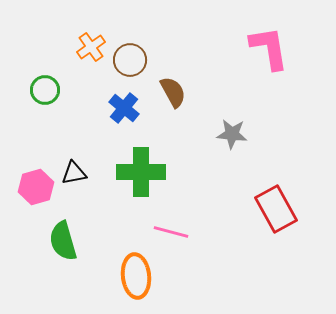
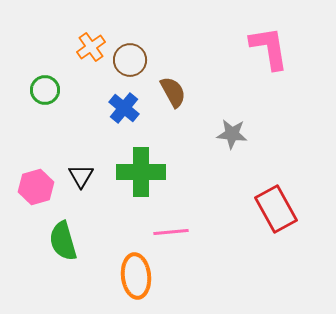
black triangle: moved 7 px right, 3 px down; rotated 48 degrees counterclockwise
pink line: rotated 20 degrees counterclockwise
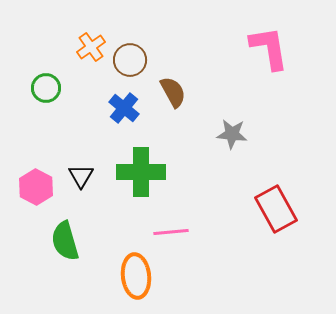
green circle: moved 1 px right, 2 px up
pink hexagon: rotated 16 degrees counterclockwise
green semicircle: moved 2 px right
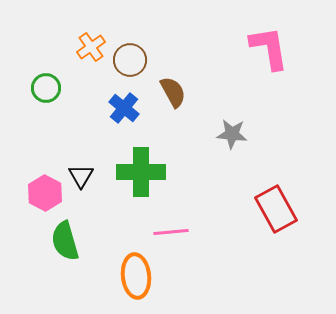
pink hexagon: moved 9 px right, 6 px down
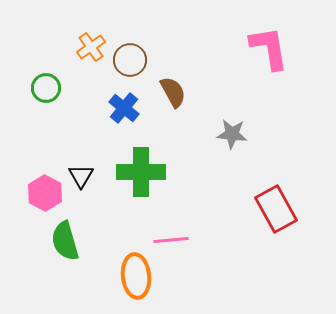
pink line: moved 8 px down
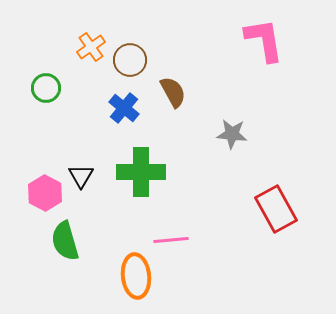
pink L-shape: moved 5 px left, 8 px up
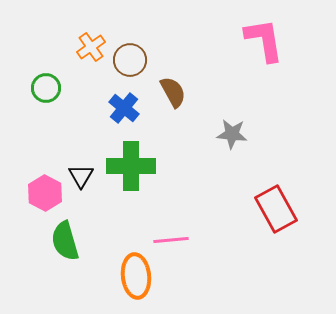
green cross: moved 10 px left, 6 px up
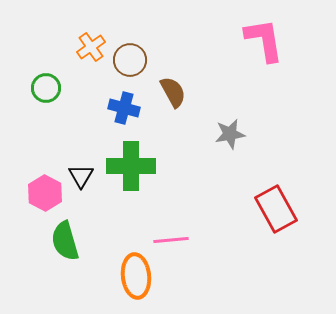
blue cross: rotated 24 degrees counterclockwise
gray star: moved 2 px left; rotated 16 degrees counterclockwise
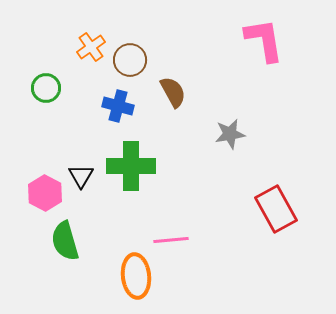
blue cross: moved 6 px left, 2 px up
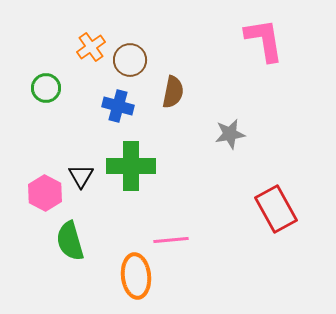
brown semicircle: rotated 40 degrees clockwise
green semicircle: moved 5 px right
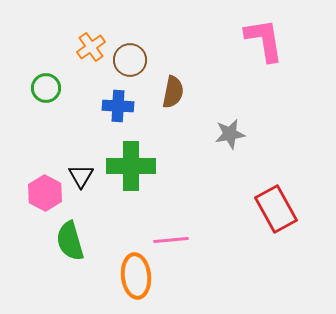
blue cross: rotated 12 degrees counterclockwise
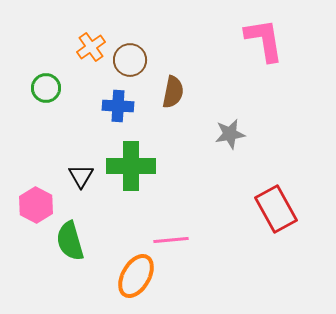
pink hexagon: moved 9 px left, 12 px down
orange ellipse: rotated 36 degrees clockwise
